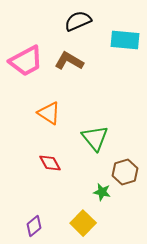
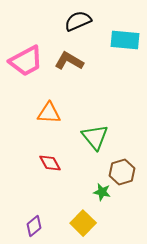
orange triangle: rotated 30 degrees counterclockwise
green triangle: moved 1 px up
brown hexagon: moved 3 px left
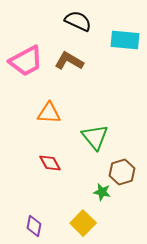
black semicircle: rotated 48 degrees clockwise
purple diamond: rotated 40 degrees counterclockwise
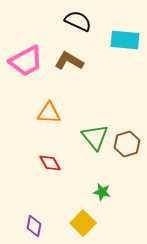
brown hexagon: moved 5 px right, 28 px up
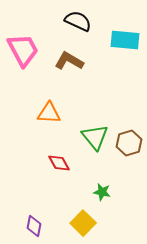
pink trapezoid: moved 3 px left, 11 px up; rotated 90 degrees counterclockwise
brown hexagon: moved 2 px right, 1 px up
red diamond: moved 9 px right
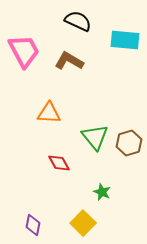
pink trapezoid: moved 1 px right, 1 px down
green star: rotated 12 degrees clockwise
purple diamond: moved 1 px left, 1 px up
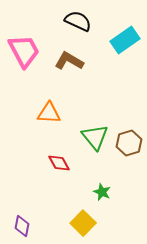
cyan rectangle: rotated 40 degrees counterclockwise
purple diamond: moved 11 px left, 1 px down
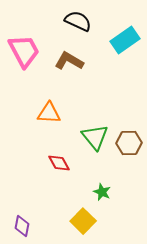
brown hexagon: rotated 15 degrees clockwise
yellow square: moved 2 px up
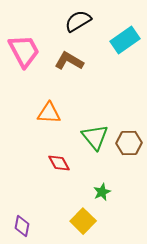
black semicircle: rotated 56 degrees counterclockwise
green star: rotated 24 degrees clockwise
